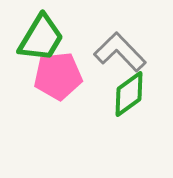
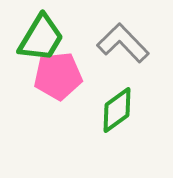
gray L-shape: moved 3 px right, 9 px up
green diamond: moved 12 px left, 16 px down
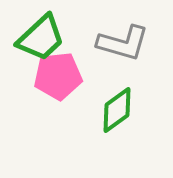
green trapezoid: rotated 16 degrees clockwise
gray L-shape: rotated 150 degrees clockwise
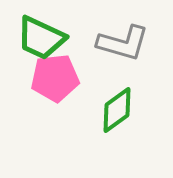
green trapezoid: rotated 68 degrees clockwise
pink pentagon: moved 3 px left, 2 px down
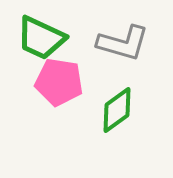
pink pentagon: moved 4 px right, 4 px down; rotated 15 degrees clockwise
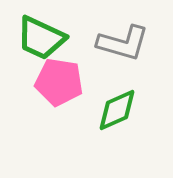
green diamond: rotated 12 degrees clockwise
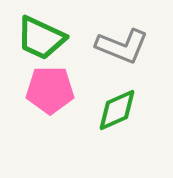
gray L-shape: moved 1 px left, 3 px down; rotated 6 degrees clockwise
pink pentagon: moved 9 px left, 8 px down; rotated 9 degrees counterclockwise
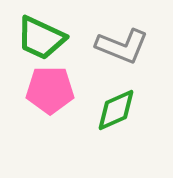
green diamond: moved 1 px left
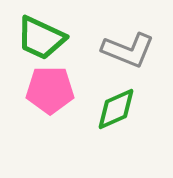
gray L-shape: moved 6 px right, 4 px down
green diamond: moved 1 px up
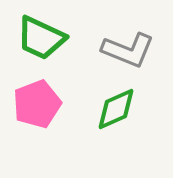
pink pentagon: moved 13 px left, 14 px down; rotated 21 degrees counterclockwise
